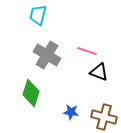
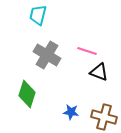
green diamond: moved 4 px left, 1 px down
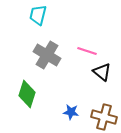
black triangle: moved 3 px right; rotated 18 degrees clockwise
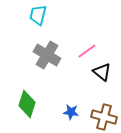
pink line: rotated 54 degrees counterclockwise
green diamond: moved 10 px down
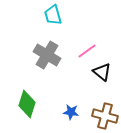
cyan trapezoid: moved 15 px right; rotated 30 degrees counterclockwise
brown cross: moved 1 px right, 1 px up
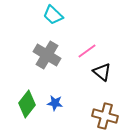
cyan trapezoid: rotated 30 degrees counterclockwise
green diamond: rotated 20 degrees clockwise
blue star: moved 16 px left, 9 px up
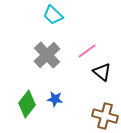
gray cross: rotated 16 degrees clockwise
blue star: moved 4 px up
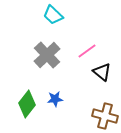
blue star: rotated 14 degrees counterclockwise
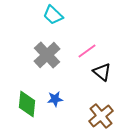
green diamond: rotated 32 degrees counterclockwise
brown cross: moved 4 px left; rotated 35 degrees clockwise
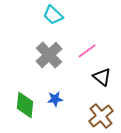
gray cross: moved 2 px right
black triangle: moved 5 px down
green diamond: moved 2 px left, 1 px down
